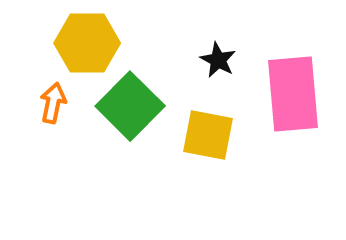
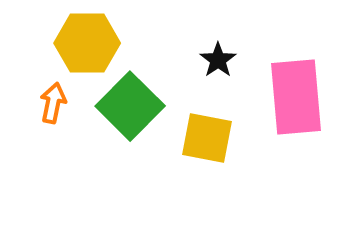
black star: rotated 9 degrees clockwise
pink rectangle: moved 3 px right, 3 px down
yellow square: moved 1 px left, 3 px down
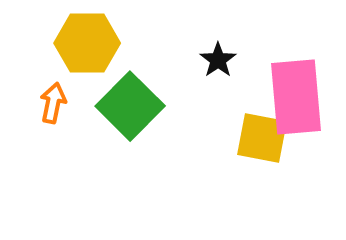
yellow square: moved 55 px right
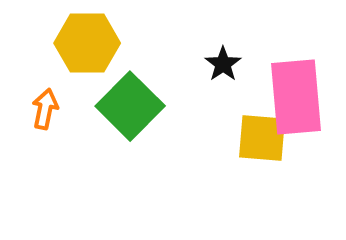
black star: moved 5 px right, 4 px down
orange arrow: moved 8 px left, 6 px down
yellow square: rotated 6 degrees counterclockwise
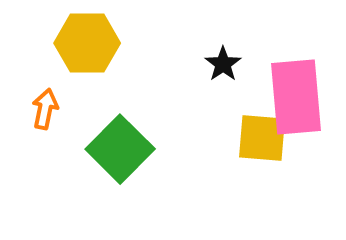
green square: moved 10 px left, 43 px down
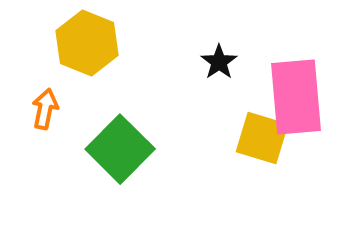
yellow hexagon: rotated 22 degrees clockwise
black star: moved 4 px left, 2 px up
yellow square: rotated 12 degrees clockwise
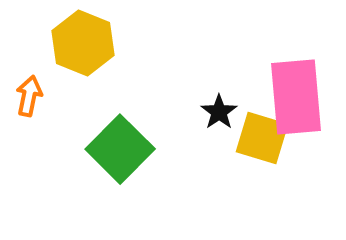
yellow hexagon: moved 4 px left
black star: moved 50 px down
orange arrow: moved 16 px left, 13 px up
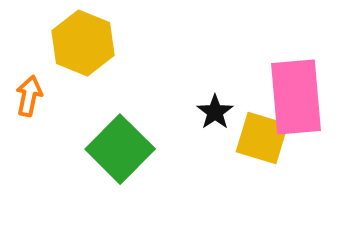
black star: moved 4 px left
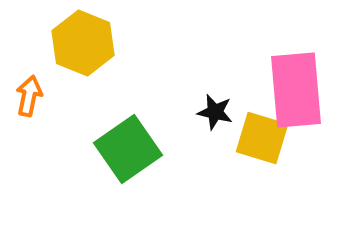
pink rectangle: moved 7 px up
black star: rotated 24 degrees counterclockwise
green square: moved 8 px right; rotated 10 degrees clockwise
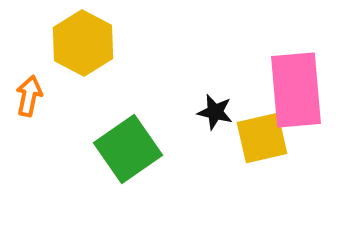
yellow hexagon: rotated 6 degrees clockwise
yellow square: rotated 30 degrees counterclockwise
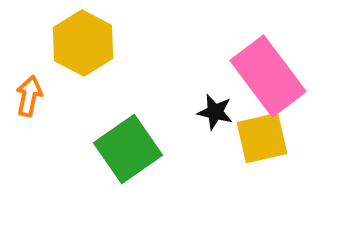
pink rectangle: moved 28 px left, 14 px up; rotated 32 degrees counterclockwise
